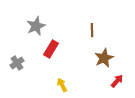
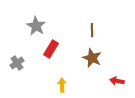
gray star: rotated 18 degrees counterclockwise
brown star: moved 12 px left; rotated 24 degrees counterclockwise
red arrow: rotated 120 degrees counterclockwise
yellow arrow: rotated 24 degrees clockwise
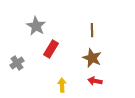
red arrow: moved 22 px left
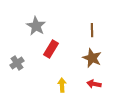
red arrow: moved 1 px left, 3 px down
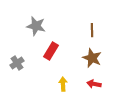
gray star: rotated 18 degrees counterclockwise
red rectangle: moved 2 px down
yellow arrow: moved 1 px right, 1 px up
